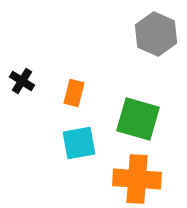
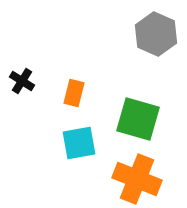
orange cross: rotated 18 degrees clockwise
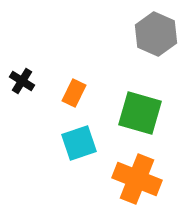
orange rectangle: rotated 12 degrees clockwise
green square: moved 2 px right, 6 px up
cyan square: rotated 9 degrees counterclockwise
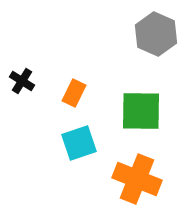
green square: moved 1 px right, 2 px up; rotated 15 degrees counterclockwise
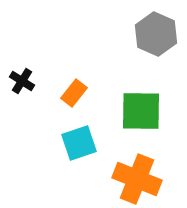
orange rectangle: rotated 12 degrees clockwise
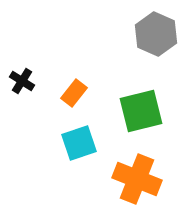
green square: rotated 15 degrees counterclockwise
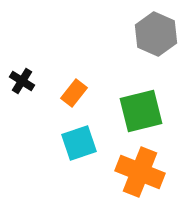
orange cross: moved 3 px right, 7 px up
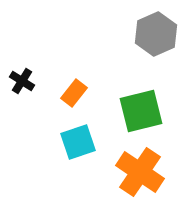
gray hexagon: rotated 12 degrees clockwise
cyan square: moved 1 px left, 1 px up
orange cross: rotated 12 degrees clockwise
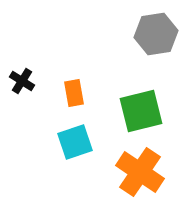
gray hexagon: rotated 15 degrees clockwise
orange rectangle: rotated 48 degrees counterclockwise
cyan square: moved 3 px left
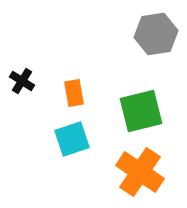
cyan square: moved 3 px left, 3 px up
